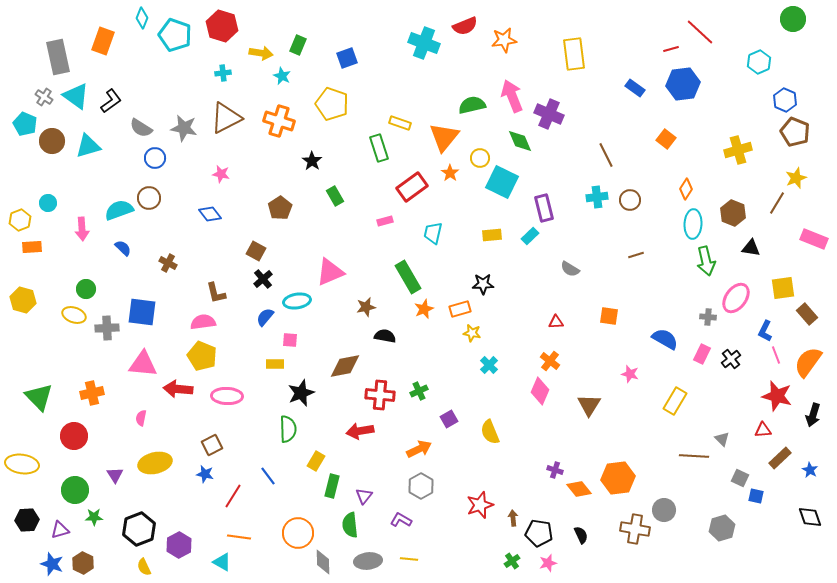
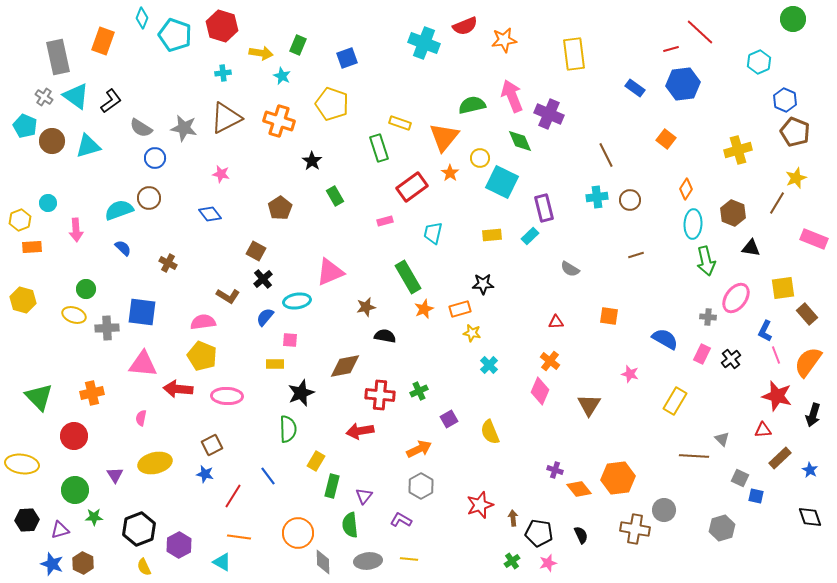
cyan pentagon at (25, 124): moved 2 px down
pink arrow at (82, 229): moved 6 px left, 1 px down
brown L-shape at (216, 293): moved 12 px right, 3 px down; rotated 45 degrees counterclockwise
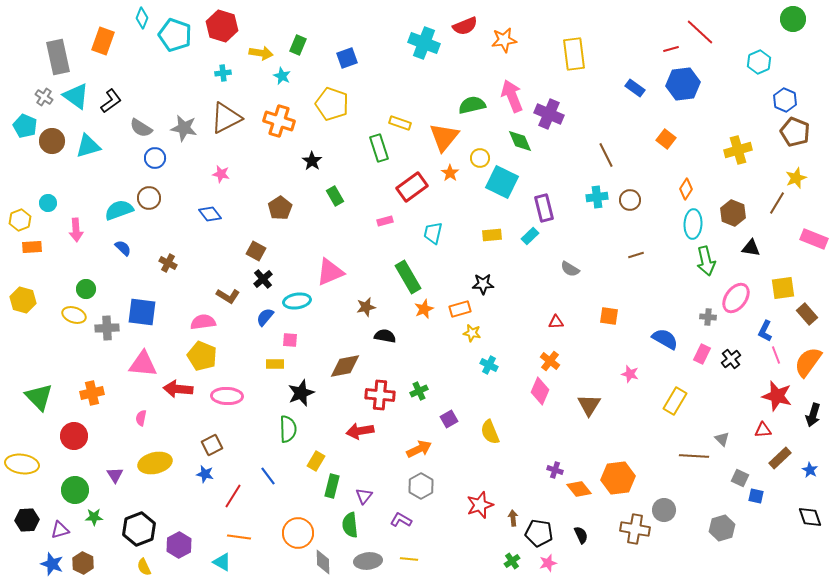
cyan cross at (489, 365): rotated 18 degrees counterclockwise
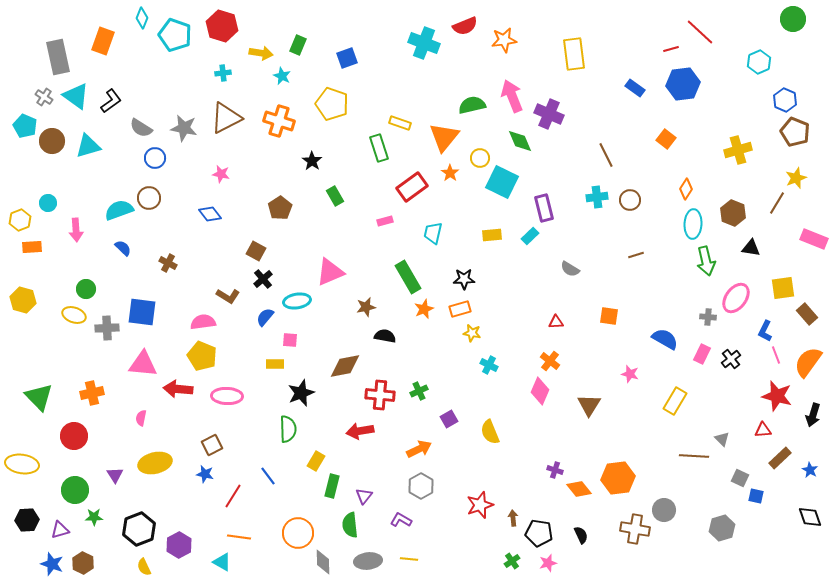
black star at (483, 284): moved 19 px left, 5 px up
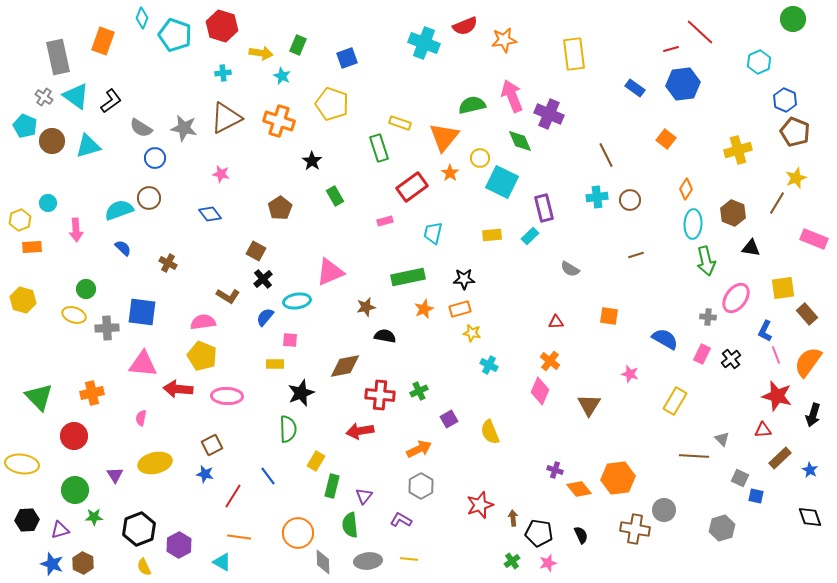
green rectangle at (408, 277): rotated 72 degrees counterclockwise
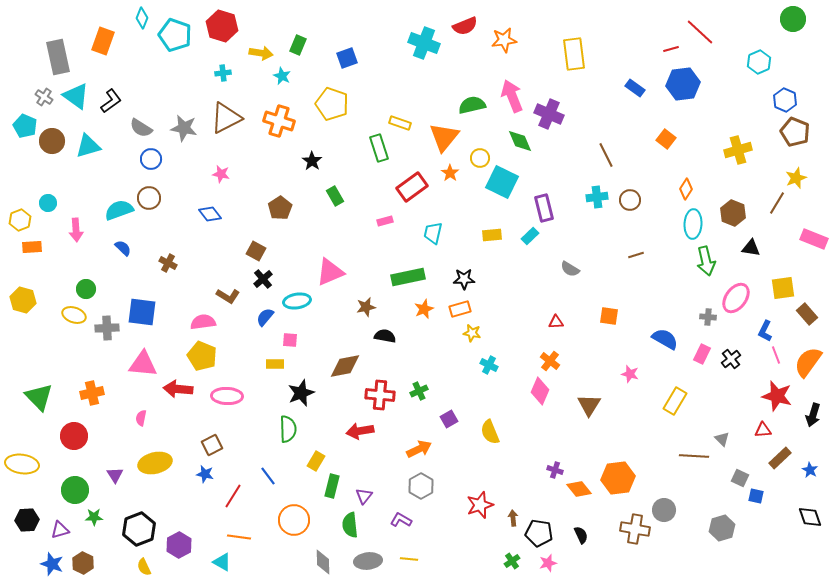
blue circle at (155, 158): moved 4 px left, 1 px down
orange circle at (298, 533): moved 4 px left, 13 px up
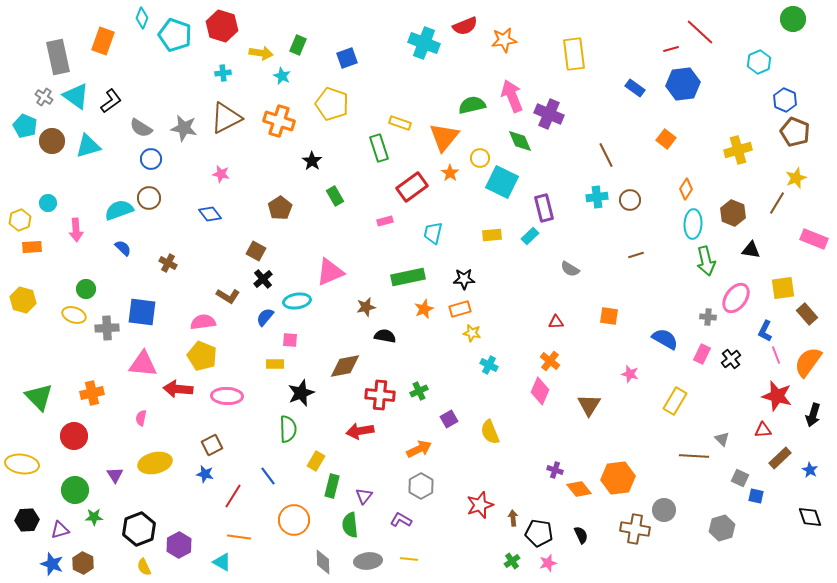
black triangle at (751, 248): moved 2 px down
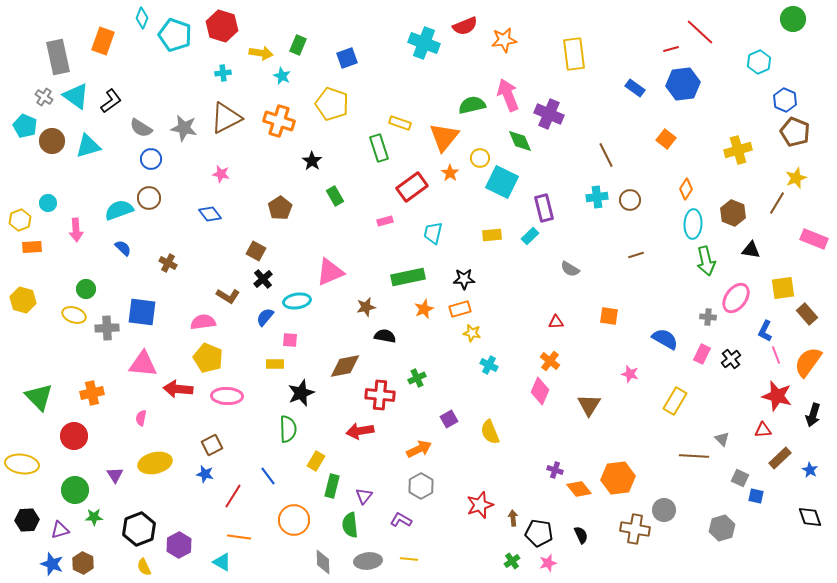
pink arrow at (512, 96): moved 4 px left, 1 px up
yellow pentagon at (202, 356): moved 6 px right, 2 px down
green cross at (419, 391): moved 2 px left, 13 px up
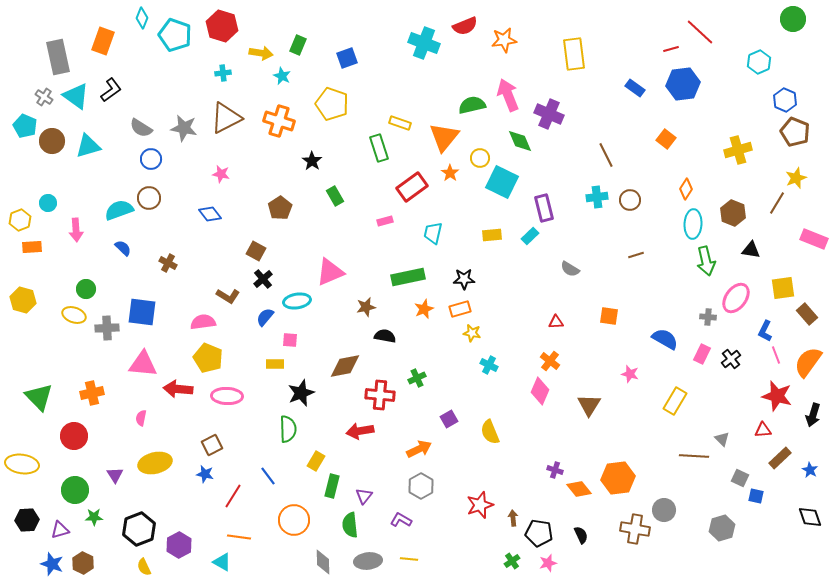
black L-shape at (111, 101): moved 11 px up
